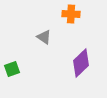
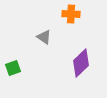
green square: moved 1 px right, 1 px up
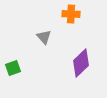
gray triangle: rotated 14 degrees clockwise
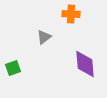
gray triangle: rotated 35 degrees clockwise
purple diamond: moved 4 px right, 1 px down; rotated 52 degrees counterclockwise
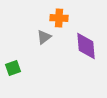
orange cross: moved 12 px left, 4 px down
purple diamond: moved 1 px right, 18 px up
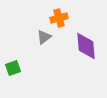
orange cross: rotated 18 degrees counterclockwise
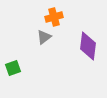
orange cross: moved 5 px left, 1 px up
purple diamond: moved 2 px right; rotated 12 degrees clockwise
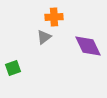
orange cross: rotated 12 degrees clockwise
purple diamond: rotated 32 degrees counterclockwise
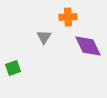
orange cross: moved 14 px right
gray triangle: rotated 21 degrees counterclockwise
